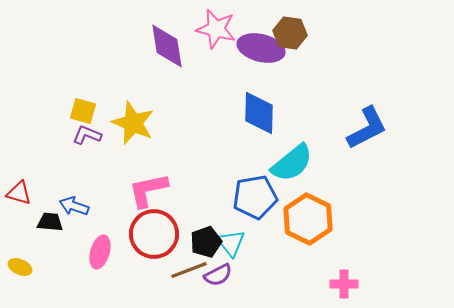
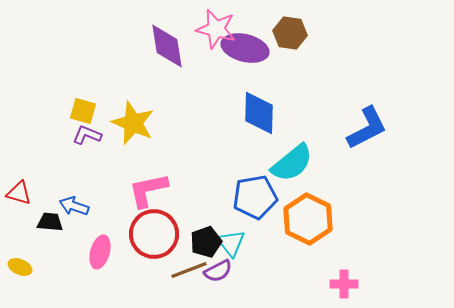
purple ellipse: moved 16 px left
purple semicircle: moved 4 px up
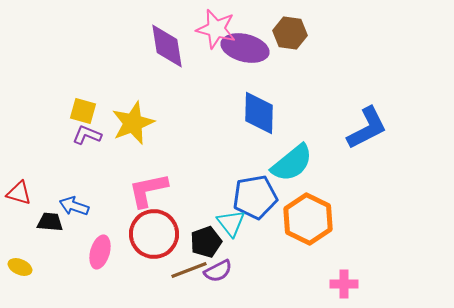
yellow star: rotated 27 degrees clockwise
cyan triangle: moved 20 px up
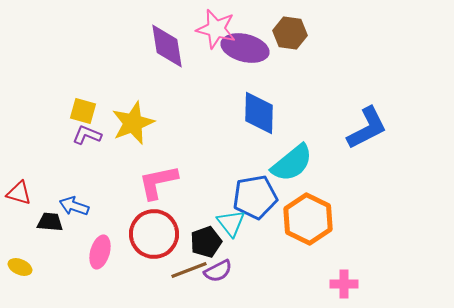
pink L-shape: moved 10 px right, 8 px up
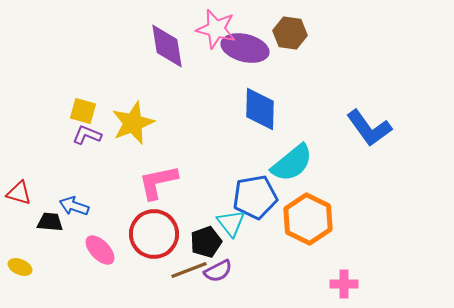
blue diamond: moved 1 px right, 4 px up
blue L-shape: moved 2 px right; rotated 81 degrees clockwise
pink ellipse: moved 2 px up; rotated 60 degrees counterclockwise
